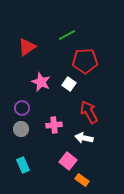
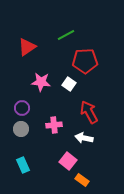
green line: moved 1 px left
pink star: rotated 18 degrees counterclockwise
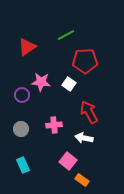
purple circle: moved 13 px up
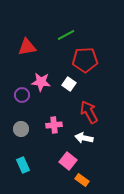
red triangle: rotated 24 degrees clockwise
red pentagon: moved 1 px up
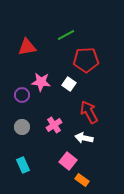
red pentagon: moved 1 px right
pink cross: rotated 28 degrees counterclockwise
gray circle: moved 1 px right, 2 px up
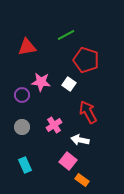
red pentagon: rotated 20 degrees clockwise
red arrow: moved 1 px left
white arrow: moved 4 px left, 2 px down
cyan rectangle: moved 2 px right
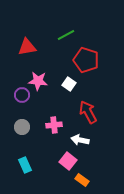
pink star: moved 3 px left, 1 px up
pink cross: rotated 28 degrees clockwise
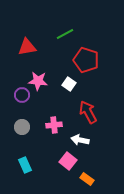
green line: moved 1 px left, 1 px up
orange rectangle: moved 5 px right, 1 px up
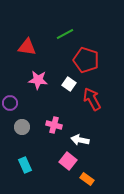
red triangle: rotated 18 degrees clockwise
pink star: moved 1 px up
purple circle: moved 12 px left, 8 px down
red arrow: moved 4 px right, 13 px up
pink cross: rotated 21 degrees clockwise
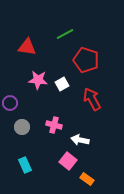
white square: moved 7 px left; rotated 24 degrees clockwise
